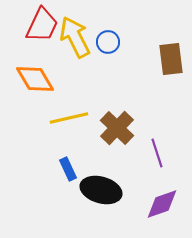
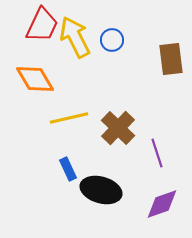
blue circle: moved 4 px right, 2 px up
brown cross: moved 1 px right
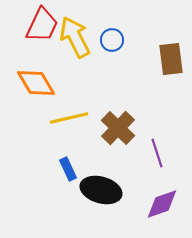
orange diamond: moved 1 px right, 4 px down
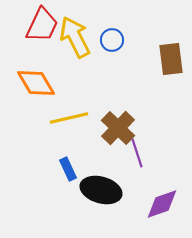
purple line: moved 20 px left
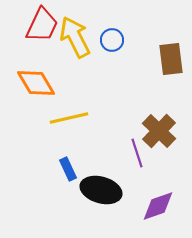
brown cross: moved 41 px right, 3 px down
purple diamond: moved 4 px left, 2 px down
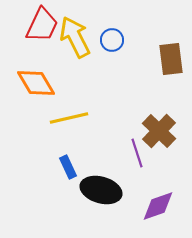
blue rectangle: moved 2 px up
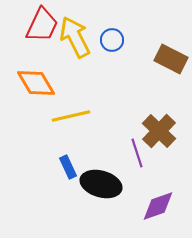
brown rectangle: rotated 56 degrees counterclockwise
yellow line: moved 2 px right, 2 px up
black ellipse: moved 6 px up
